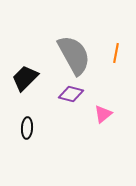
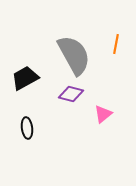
orange line: moved 9 px up
black trapezoid: rotated 16 degrees clockwise
black ellipse: rotated 10 degrees counterclockwise
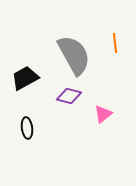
orange line: moved 1 px left, 1 px up; rotated 18 degrees counterclockwise
purple diamond: moved 2 px left, 2 px down
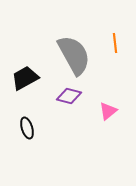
pink triangle: moved 5 px right, 3 px up
black ellipse: rotated 10 degrees counterclockwise
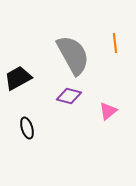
gray semicircle: moved 1 px left
black trapezoid: moved 7 px left
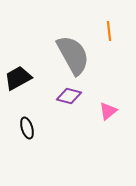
orange line: moved 6 px left, 12 px up
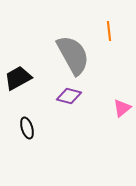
pink triangle: moved 14 px right, 3 px up
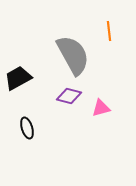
pink triangle: moved 21 px left; rotated 24 degrees clockwise
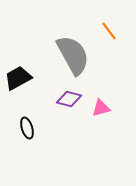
orange line: rotated 30 degrees counterclockwise
purple diamond: moved 3 px down
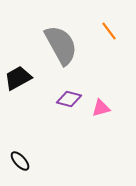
gray semicircle: moved 12 px left, 10 px up
black ellipse: moved 7 px left, 33 px down; rotated 25 degrees counterclockwise
